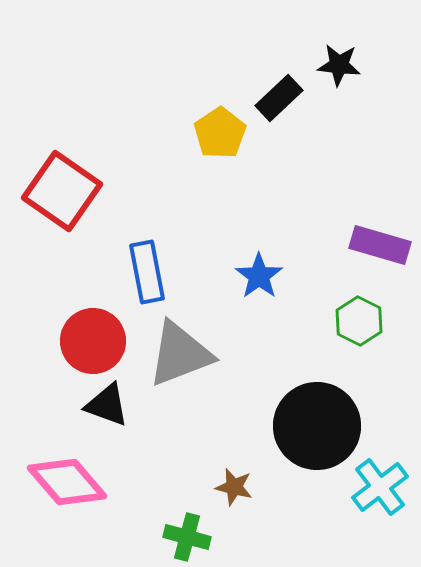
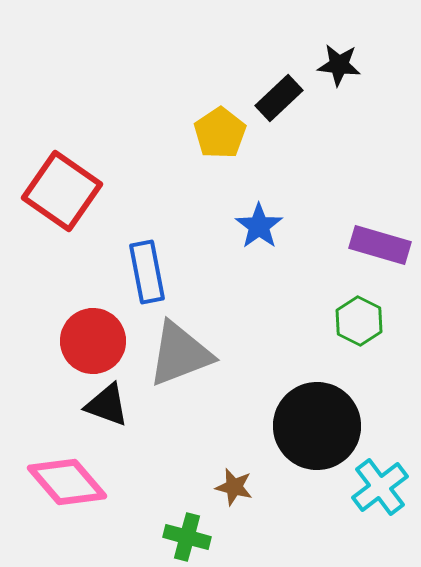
blue star: moved 50 px up
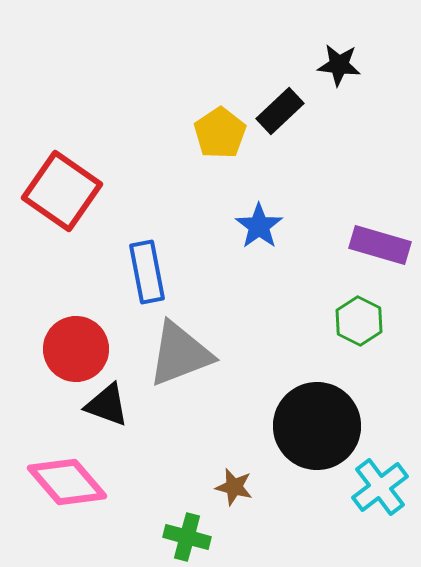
black rectangle: moved 1 px right, 13 px down
red circle: moved 17 px left, 8 px down
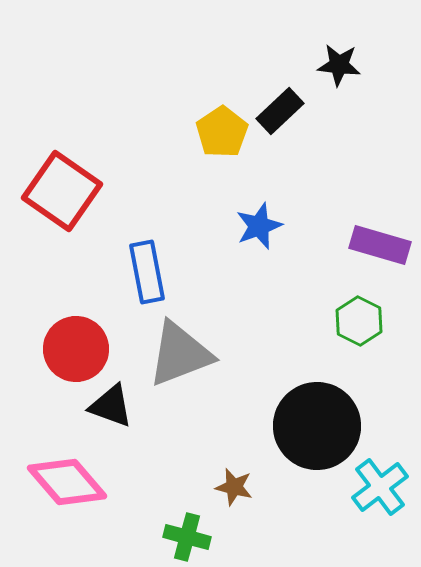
yellow pentagon: moved 2 px right, 1 px up
blue star: rotated 15 degrees clockwise
black triangle: moved 4 px right, 1 px down
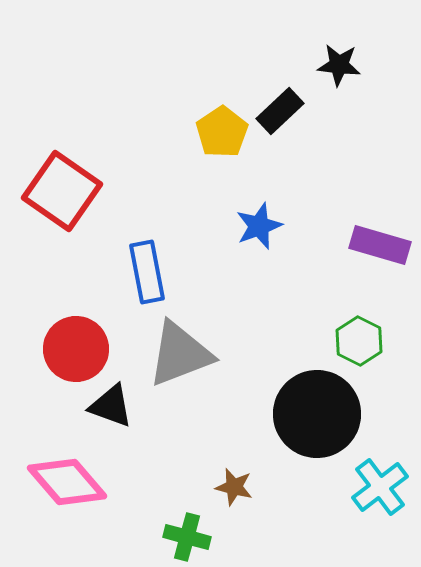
green hexagon: moved 20 px down
black circle: moved 12 px up
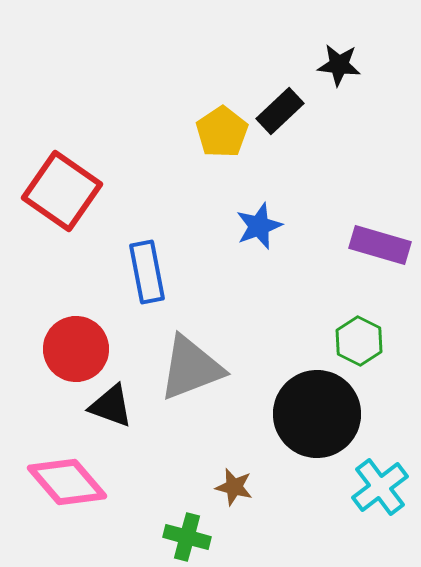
gray triangle: moved 11 px right, 14 px down
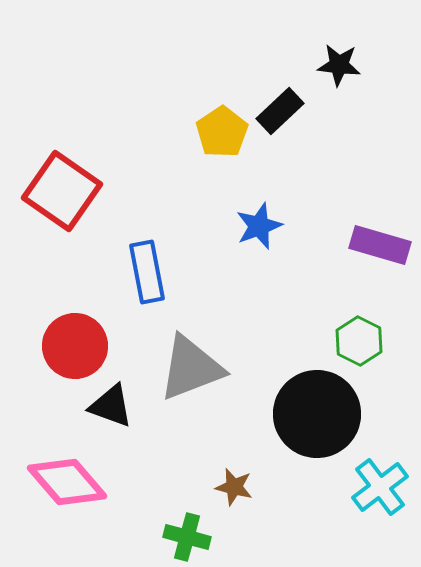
red circle: moved 1 px left, 3 px up
